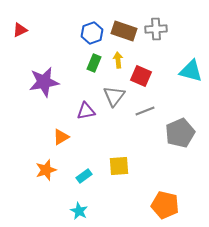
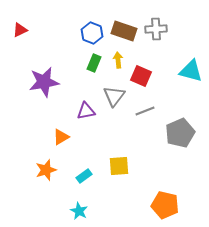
blue hexagon: rotated 20 degrees counterclockwise
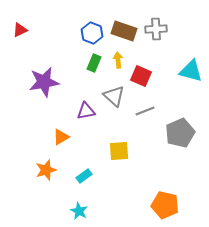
gray triangle: rotated 25 degrees counterclockwise
yellow square: moved 15 px up
